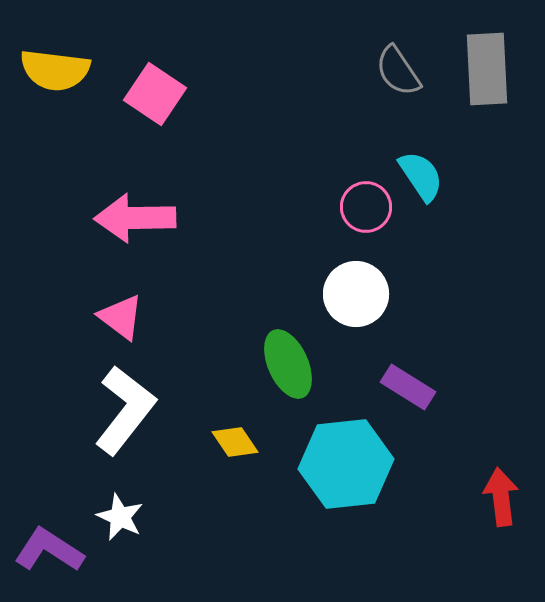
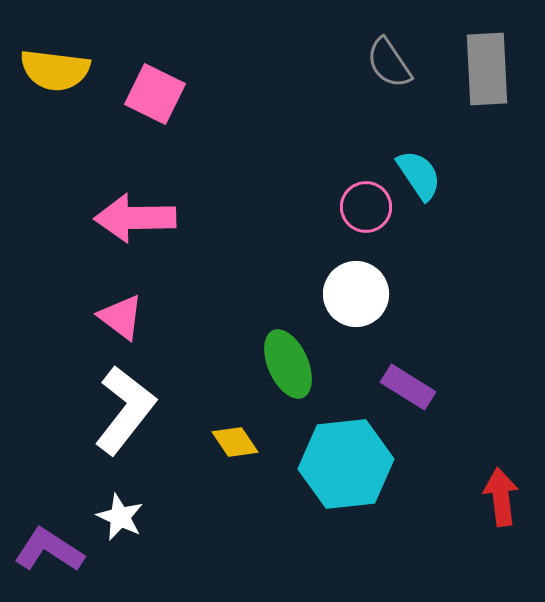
gray semicircle: moved 9 px left, 8 px up
pink square: rotated 8 degrees counterclockwise
cyan semicircle: moved 2 px left, 1 px up
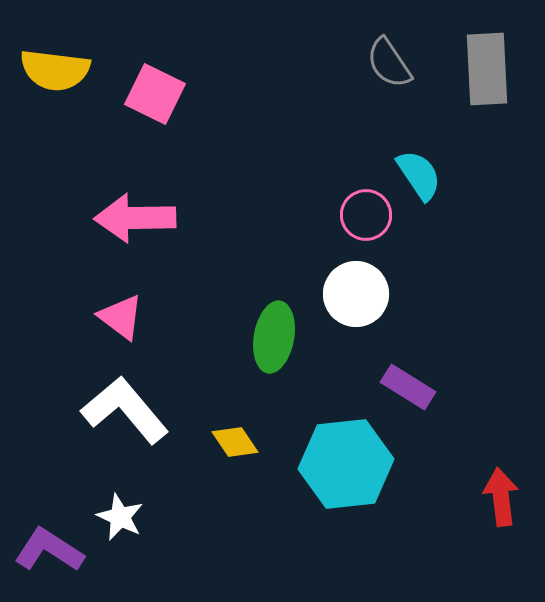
pink circle: moved 8 px down
green ellipse: moved 14 px left, 27 px up; rotated 34 degrees clockwise
white L-shape: rotated 78 degrees counterclockwise
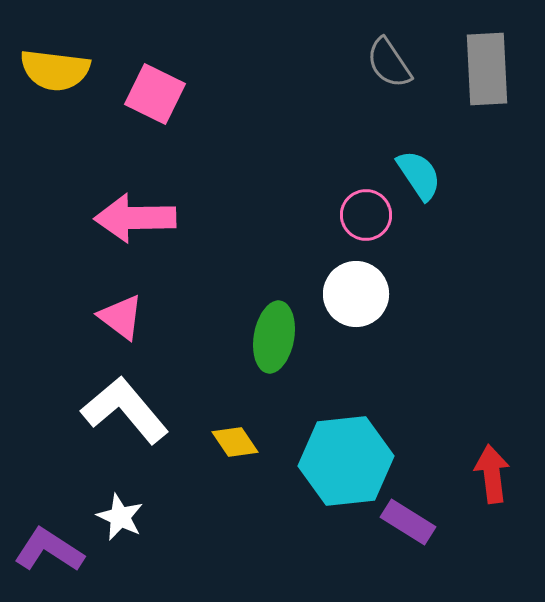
purple rectangle: moved 135 px down
cyan hexagon: moved 3 px up
red arrow: moved 9 px left, 23 px up
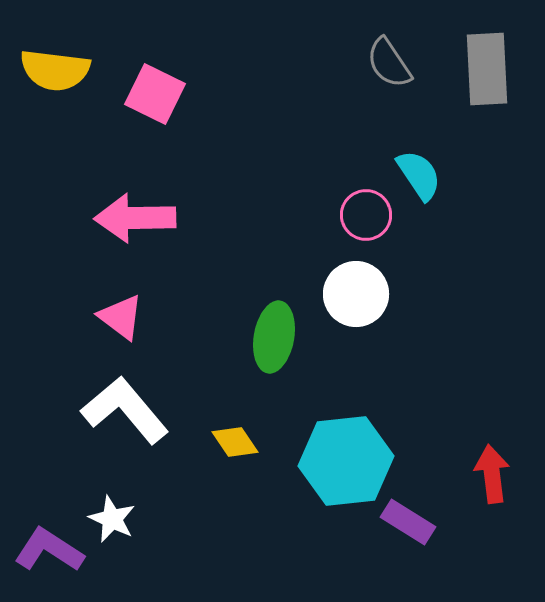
white star: moved 8 px left, 2 px down
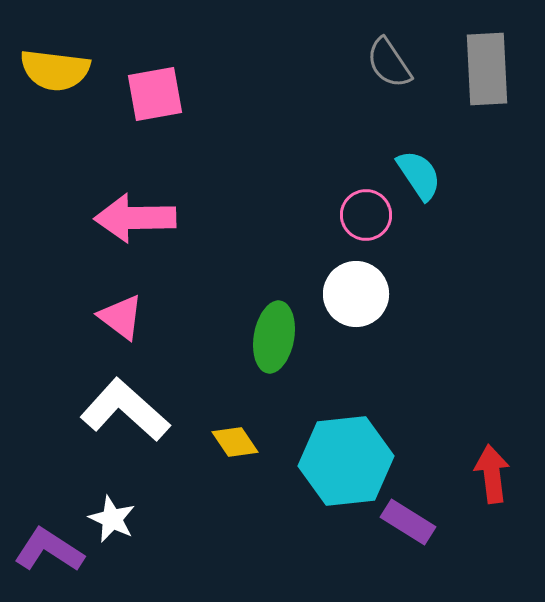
pink square: rotated 36 degrees counterclockwise
white L-shape: rotated 8 degrees counterclockwise
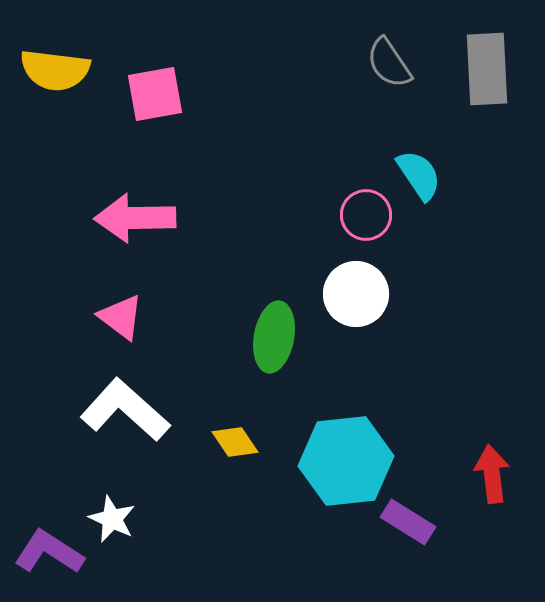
purple L-shape: moved 2 px down
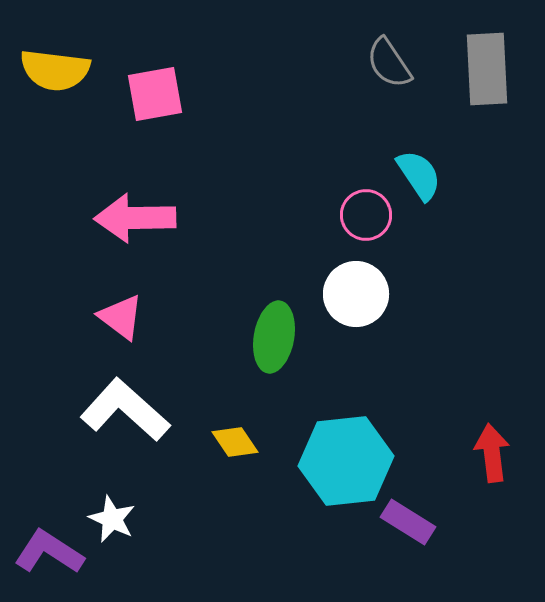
red arrow: moved 21 px up
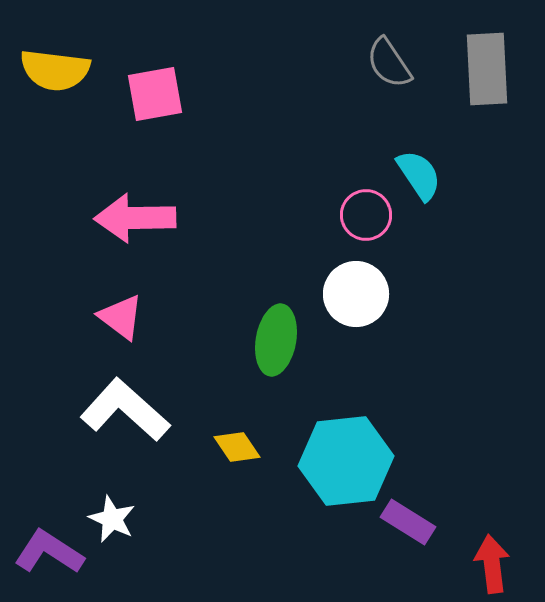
green ellipse: moved 2 px right, 3 px down
yellow diamond: moved 2 px right, 5 px down
red arrow: moved 111 px down
